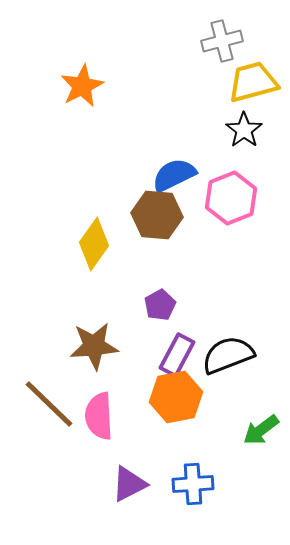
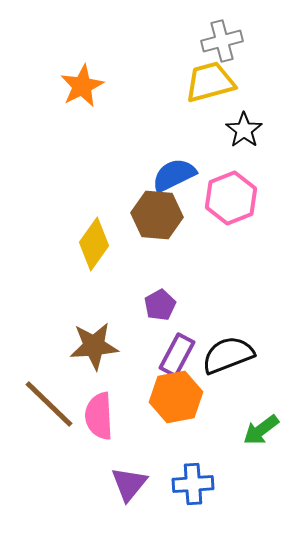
yellow trapezoid: moved 43 px left
purple triangle: rotated 24 degrees counterclockwise
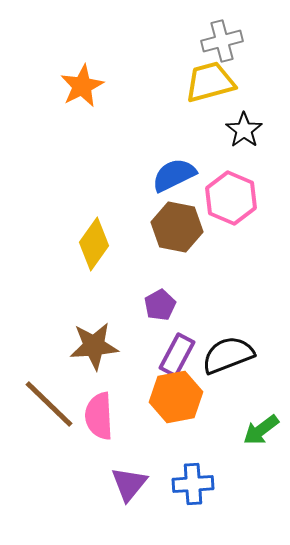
pink hexagon: rotated 15 degrees counterclockwise
brown hexagon: moved 20 px right, 12 px down; rotated 6 degrees clockwise
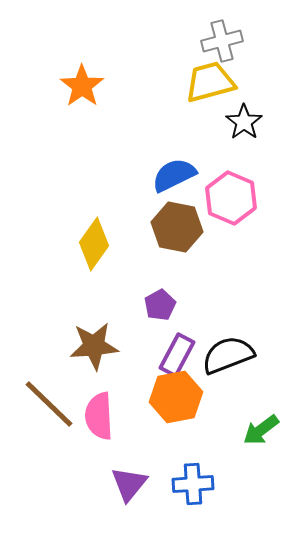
orange star: rotated 9 degrees counterclockwise
black star: moved 8 px up
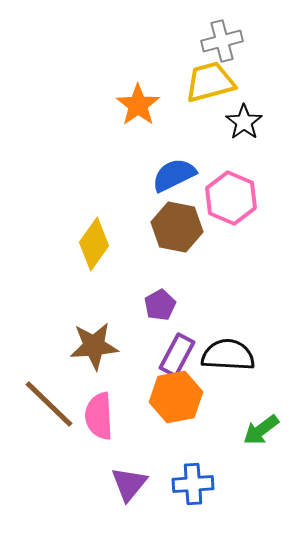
orange star: moved 56 px right, 19 px down
black semicircle: rotated 24 degrees clockwise
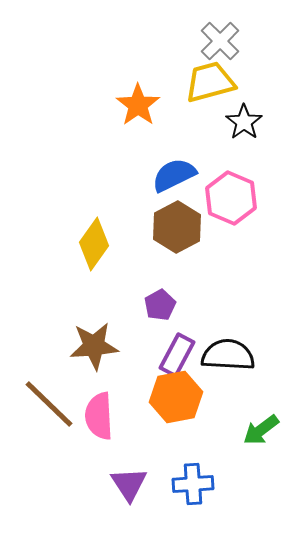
gray cross: moved 2 px left; rotated 30 degrees counterclockwise
brown hexagon: rotated 21 degrees clockwise
purple triangle: rotated 12 degrees counterclockwise
